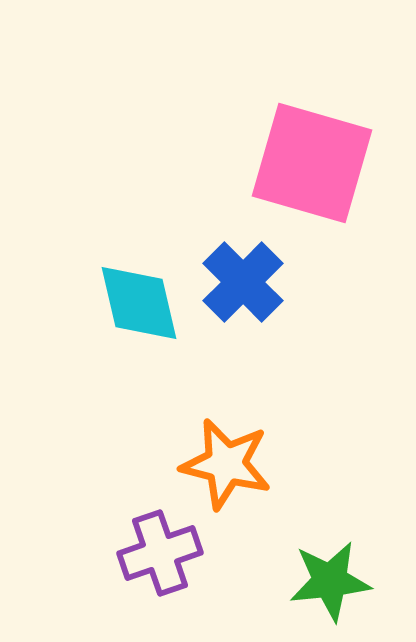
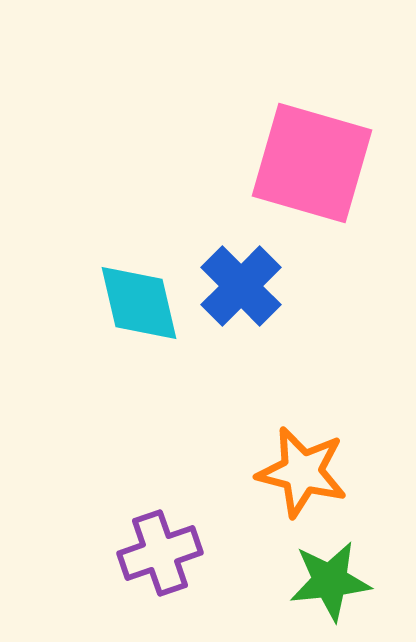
blue cross: moved 2 px left, 4 px down
orange star: moved 76 px right, 8 px down
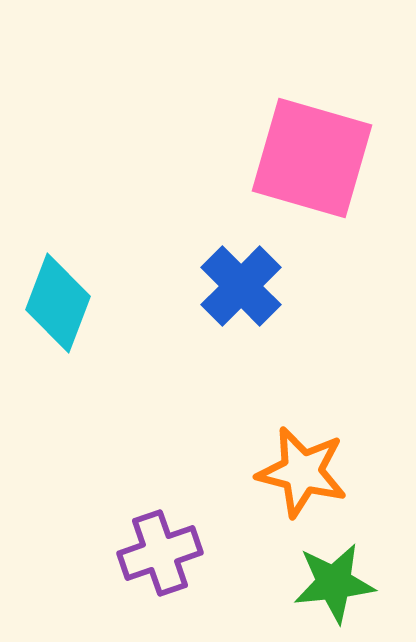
pink square: moved 5 px up
cyan diamond: moved 81 px left; rotated 34 degrees clockwise
green star: moved 4 px right, 2 px down
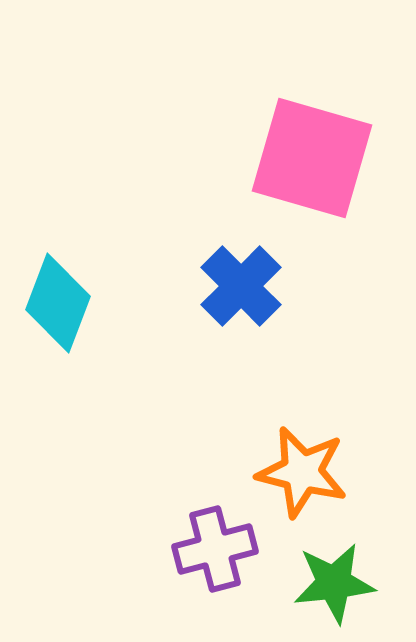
purple cross: moved 55 px right, 4 px up; rotated 4 degrees clockwise
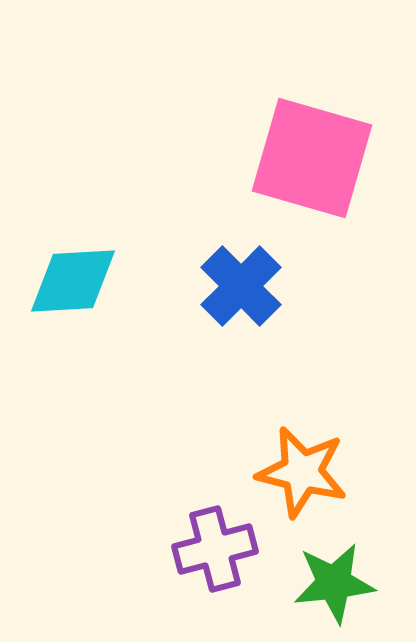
cyan diamond: moved 15 px right, 22 px up; rotated 66 degrees clockwise
